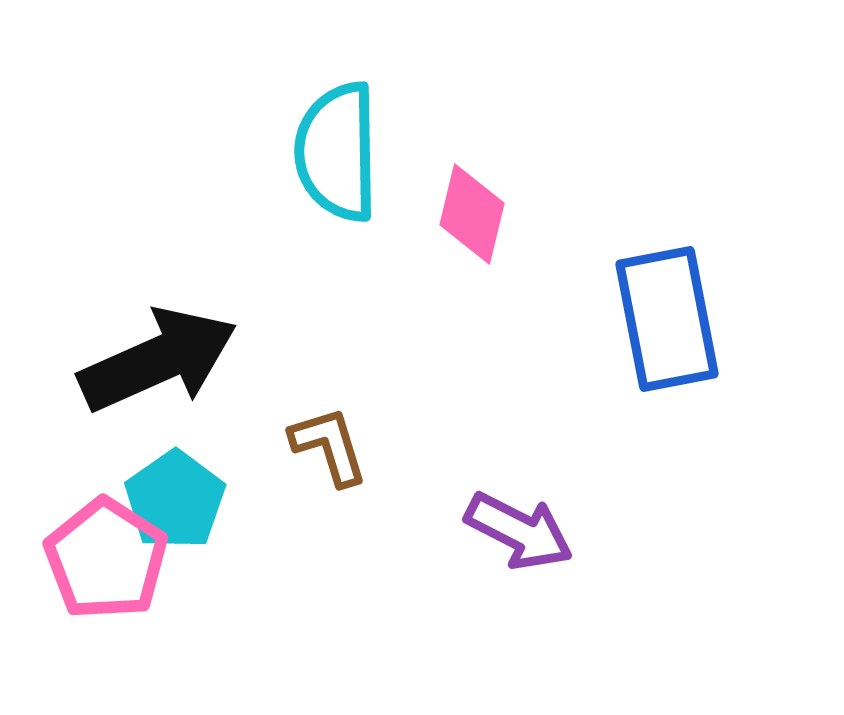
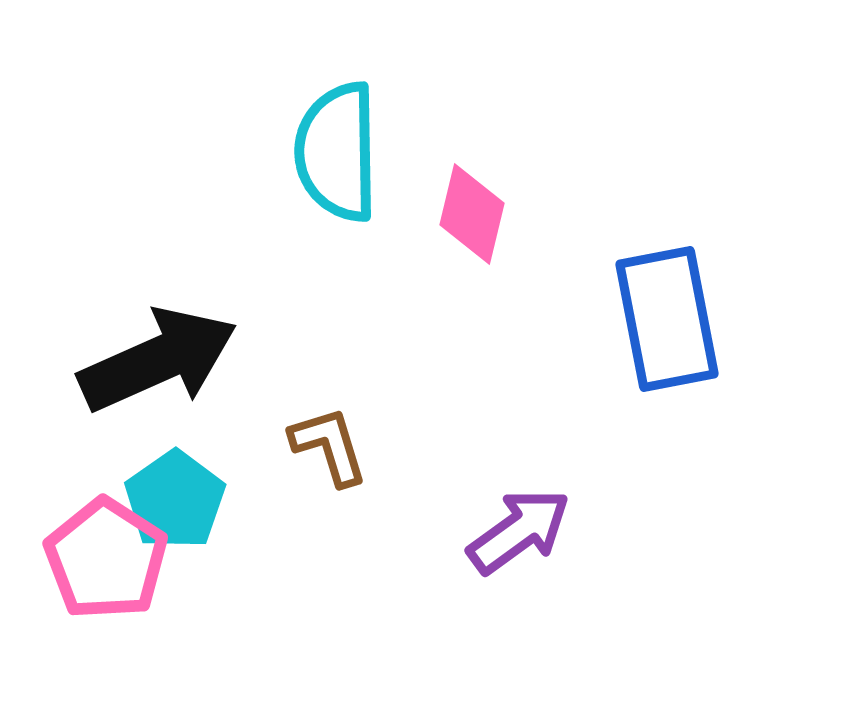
purple arrow: rotated 63 degrees counterclockwise
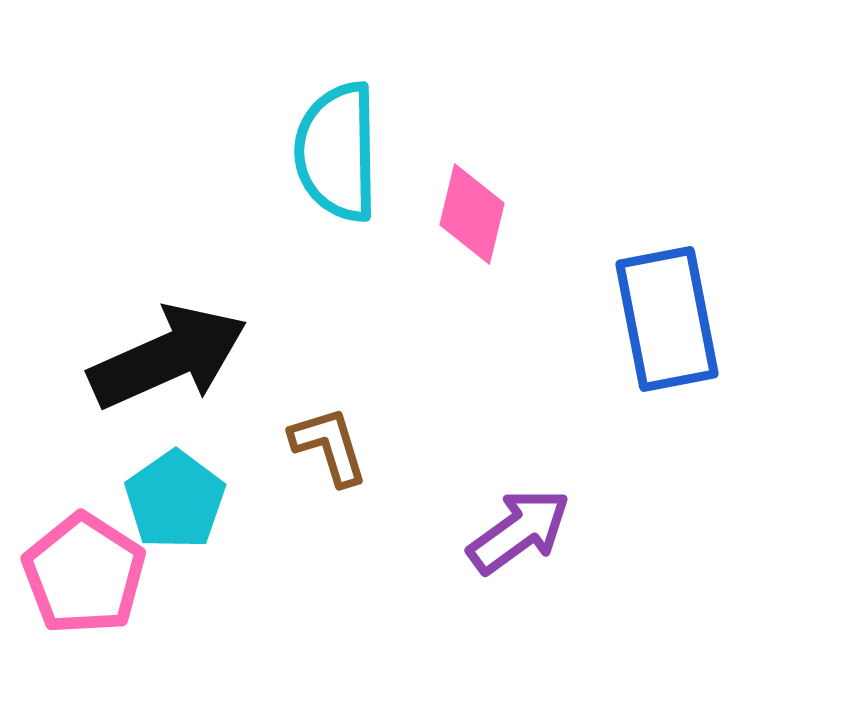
black arrow: moved 10 px right, 3 px up
pink pentagon: moved 22 px left, 15 px down
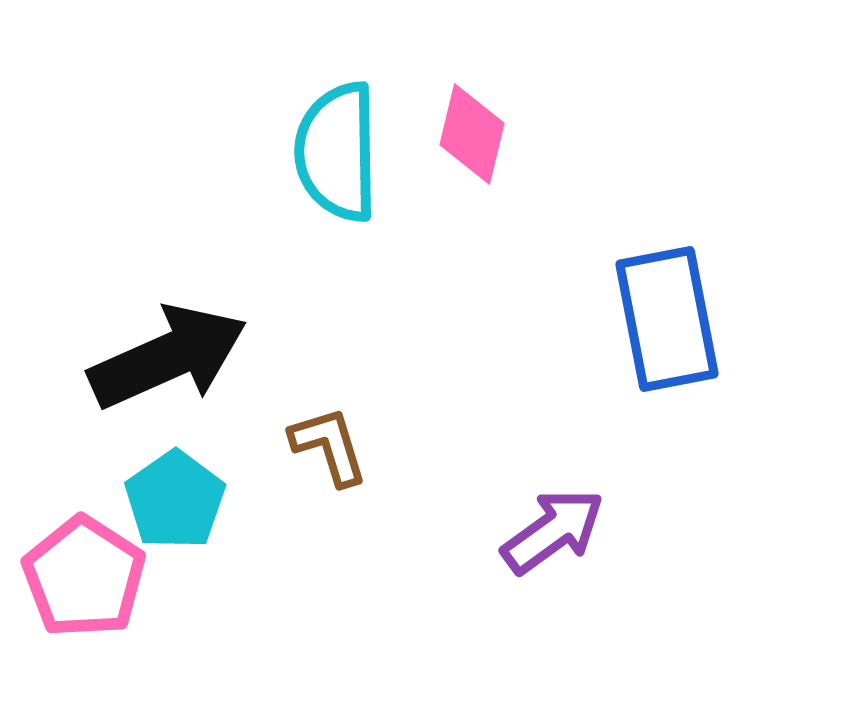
pink diamond: moved 80 px up
purple arrow: moved 34 px right
pink pentagon: moved 3 px down
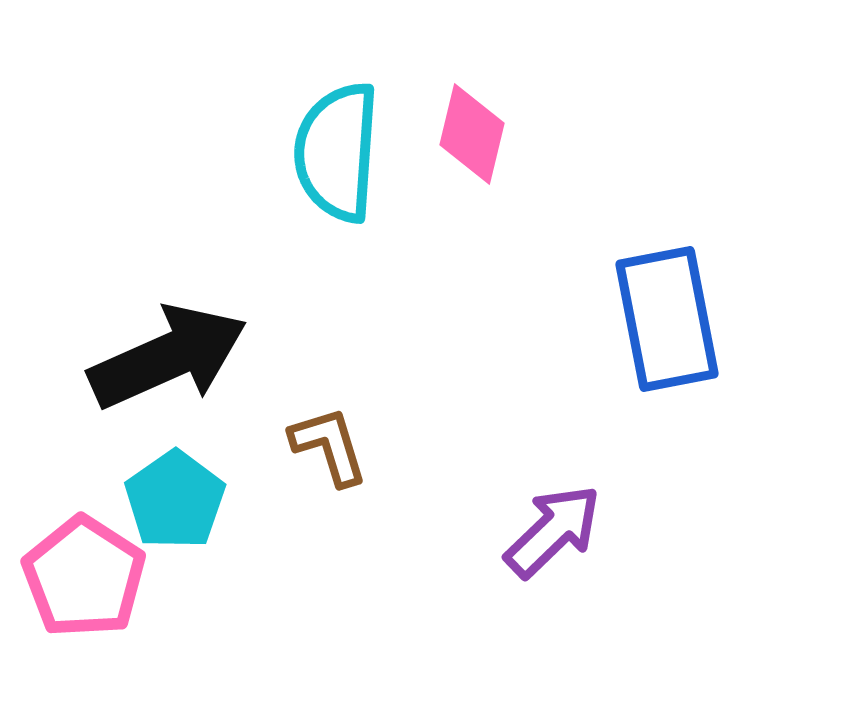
cyan semicircle: rotated 5 degrees clockwise
purple arrow: rotated 8 degrees counterclockwise
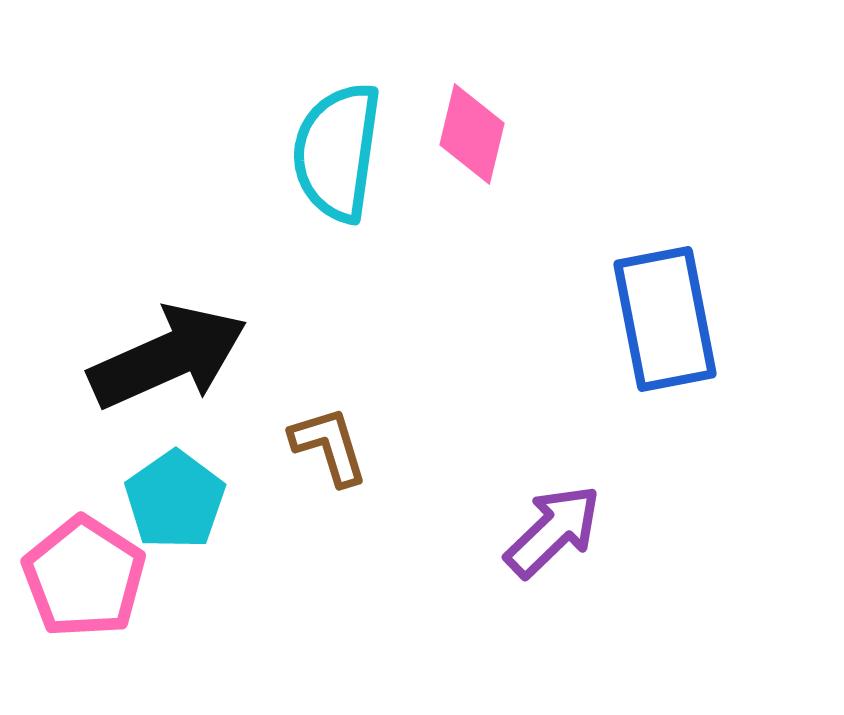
cyan semicircle: rotated 4 degrees clockwise
blue rectangle: moved 2 px left
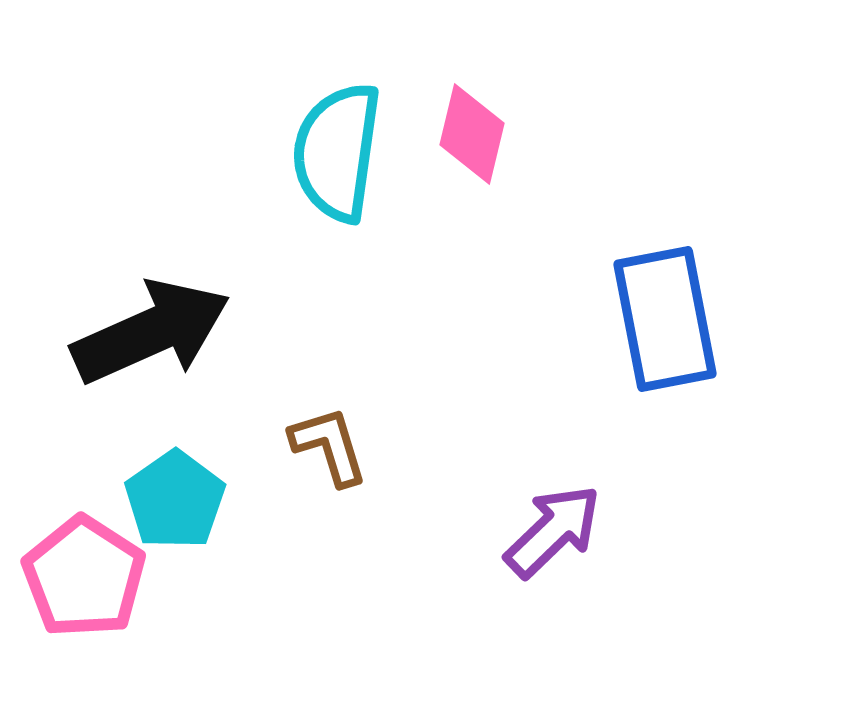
black arrow: moved 17 px left, 25 px up
